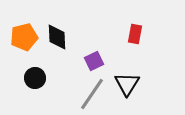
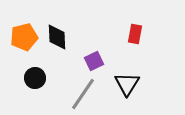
gray line: moved 9 px left
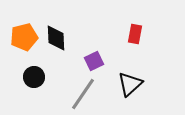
black diamond: moved 1 px left, 1 px down
black circle: moved 1 px left, 1 px up
black triangle: moved 3 px right; rotated 16 degrees clockwise
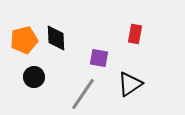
orange pentagon: moved 3 px down
purple square: moved 5 px right, 3 px up; rotated 36 degrees clockwise
black triangle: rotated 8 degrees clockwise
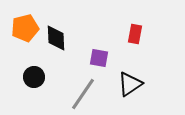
orange pentagon: moved 1 px right, 12 px up
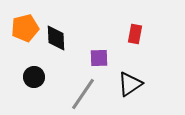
purple square: rotated 12 degrees counterclockwise
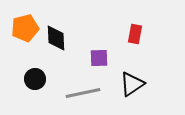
black circle: moved 1 px right, 2 px down
black triangle: moved 2 px right
gray line: moved 1 px up; rotated 44 degrees clockwise
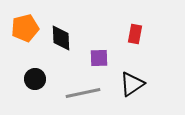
black diamond: moved 5 px right
